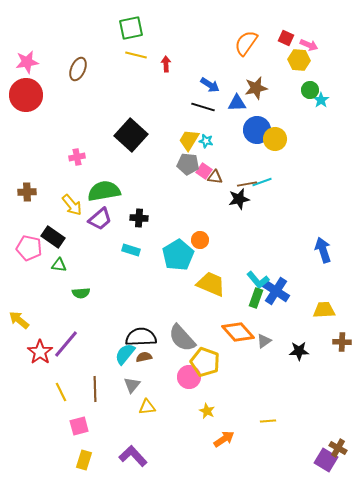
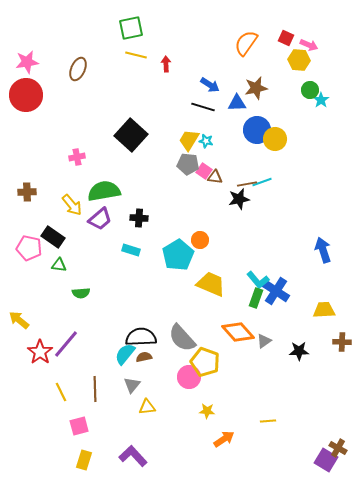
yellow star at (207, 411): rotated 21 degrees counterclockwise
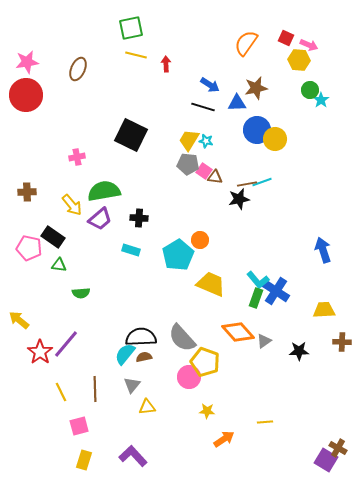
black square at (131, 135): rotated 16 degrees counterclockwise
yellow line at (268, 421): moved 3 px left, 1 px down
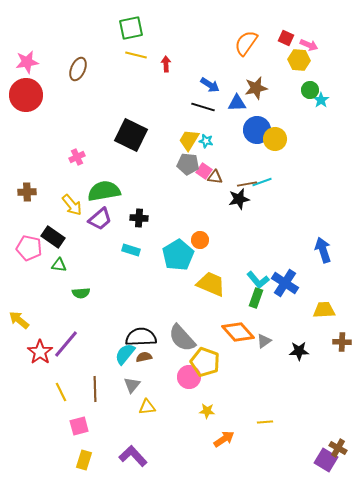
pink cross at (77, 157): rotated 14 degrees counterclockwise
blue cross at (276, 291): moved 9 px right, 8 px up
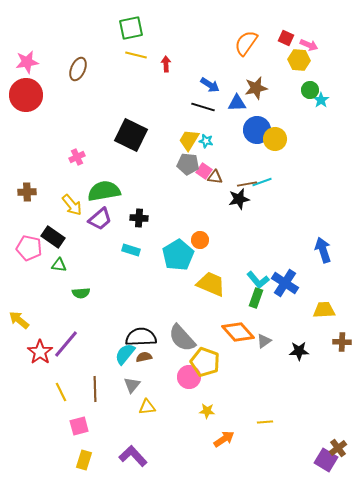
brown cross at (338, 448): rotated 24 degrees clockwise
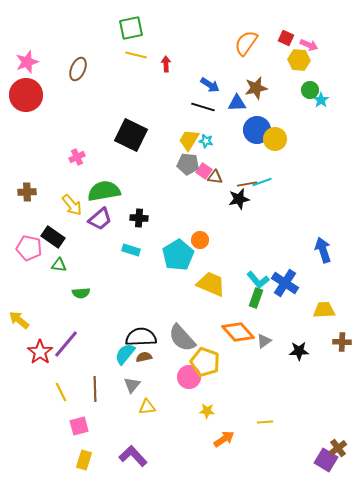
pink star at (27, 62): rotated 10 degrees counterclockwise
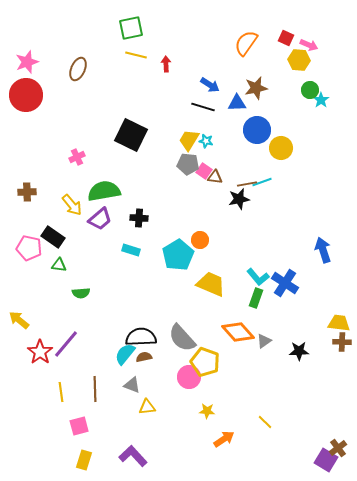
yellow circle at (275, 139): moved 6 px right, 9 px down
cyan L-shape at (258, 280): moved 3 px up
yellow trapezoid at (324, 310): moved 15 px right, 13 px down; rotated 10 degrees clockwise
gray triangle at (132, 385): rotated 48 degrees counterclockwise
yellow line at (61, 392): rotated 18 degrees clockwise
yellow line at (265, 422): rotated 49 degrees clockwise
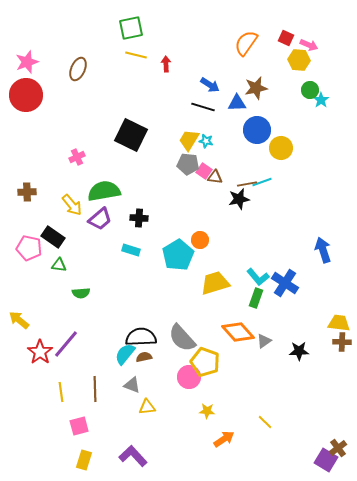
yellow trapezoid at (211, 284): moved 4 px right, 1 px up; rotated 40 degrees counterclockwise
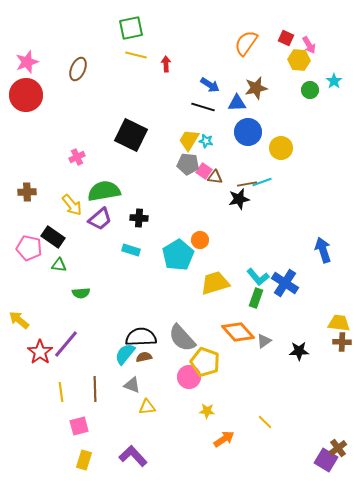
pink arrow at (309, 45): rotated 36 degrees clockwise
cyan star at (321, 100): moved 13 px right, 19 px up
blue circle at (257, 130): moved 9 px left, 2 px down
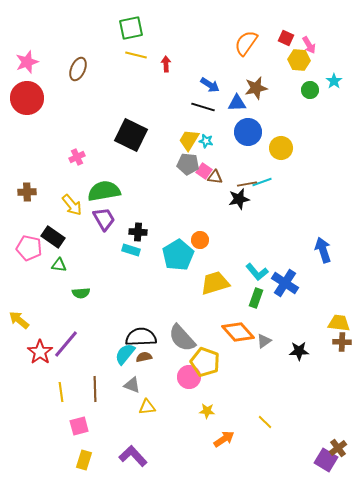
red circle at (26, 95): moved 1 px right, 3 px down
black cross at (139, 218): moved 1 px left, 14 px down
purple trapezoid at (100, 219): moved 4 px right; rotated 80 degrees counterclockwise
cyan L-shape at (258, 277): moved 1 px left, 5 px up
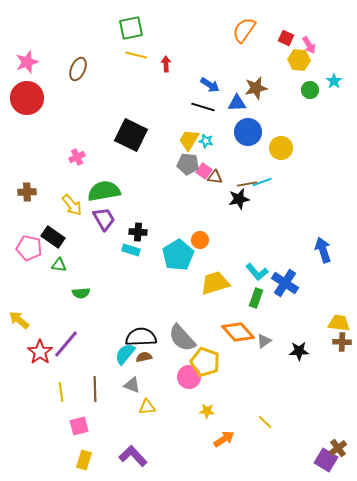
orange semicircle at (246, 43): moved 2 px left, 13 px up
